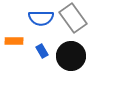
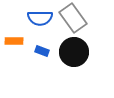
blue semicircle: moved 1 px left
blue rectangle: rotated 40 degrees counterclockwise
black circle: moved 3 px right, 4 px up
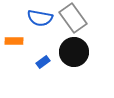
blue semicircle: rotated 10 degrees clockwise
blue rectangle: moved 1 px right, 11 px down; rotated 56 degrees counterclockwise
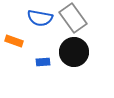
orange rectangle: rotated 18 degrees clockwise
blue rectangle: rotated 32 degrees clockwise
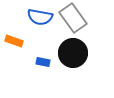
blue semicircle: moved 1 px up
black circle: moved 1 px left, 1 px down
blue rectangle: rotated 16 degrees clockwise
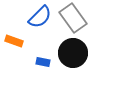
blue semicircle: rotated 55 degrees counterclockwise
